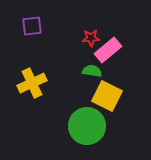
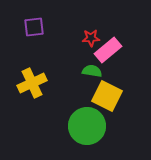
purple square: moved 2 px right, 1 px down
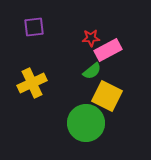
pink rectangle: rotated 12 degrees clockwise
green semicircle: rotated 132 degrees clockwise
green circle: moved 1 px left, 3 px up
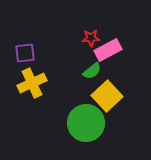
purple square: moved 9 px left, 26 px down
yellow square: rotated 20 degrees clockwise
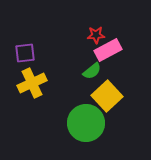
red star: moved 5 px right, 3 px up
